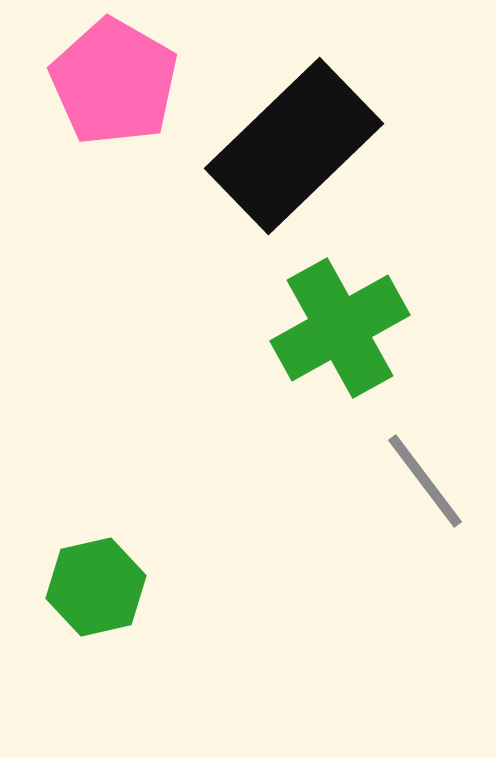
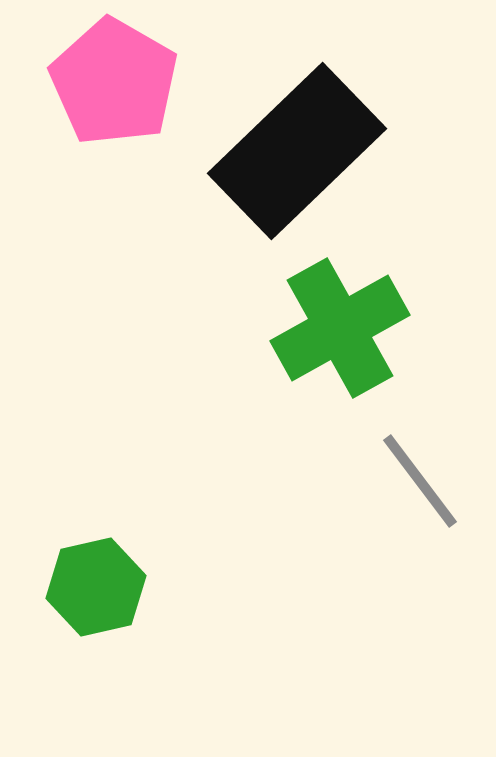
black rectangle: moved 3 px right, 5 px down
gray line: moved 5 px left
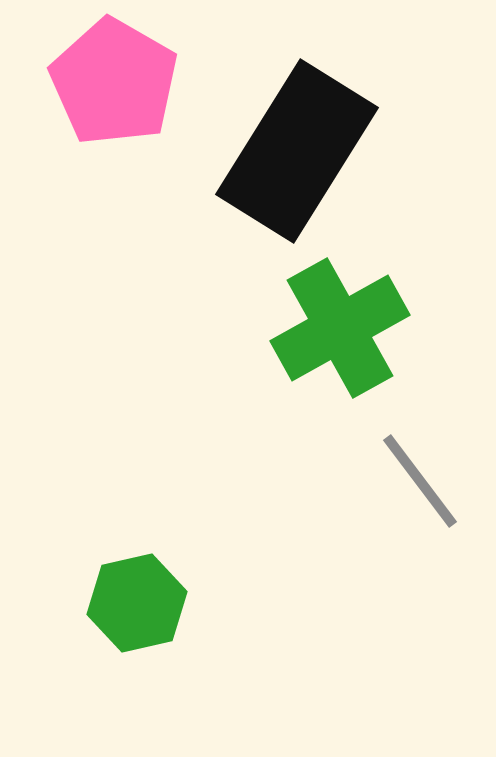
black rectangle: rotated 14 degrees counterclockwise
green hexagon: moved 41 px right, 16 px down
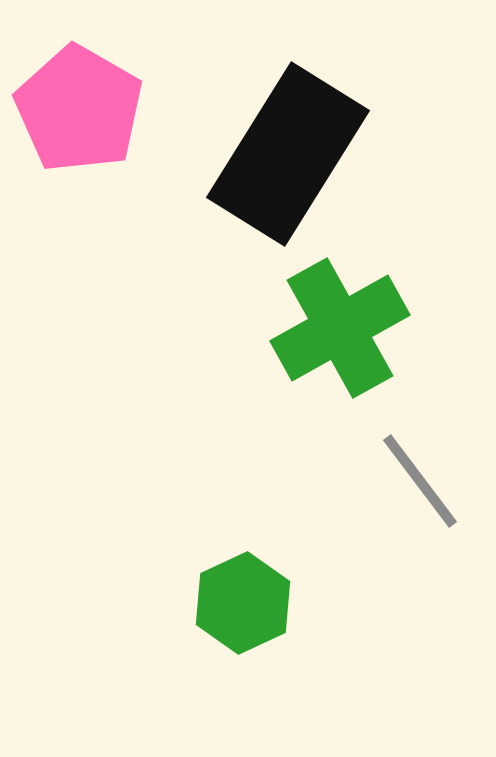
pink pentagon: moved 35 px left, 27 px down
black rectangle: moved 9 px left, 3 px down
green hexagon: moved 106 px right; rotated 12 degrees counterclockwise
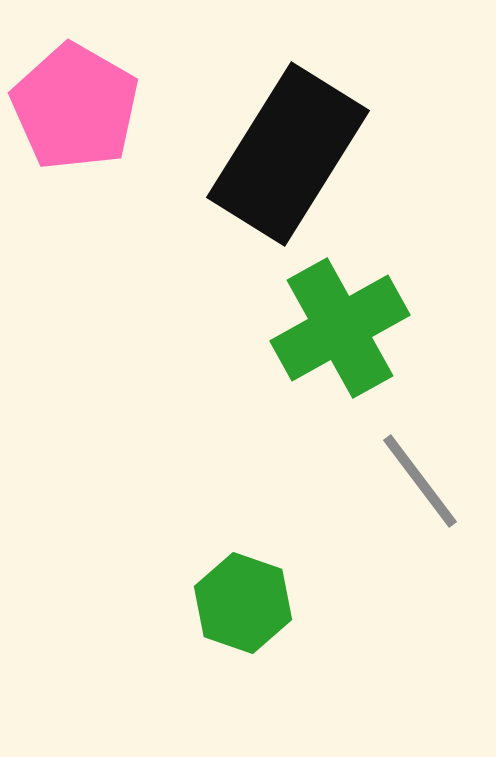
pink pentagon: moved 4 px left, 2 px up
green hexagon: rotated 16 degrees counterclockwise
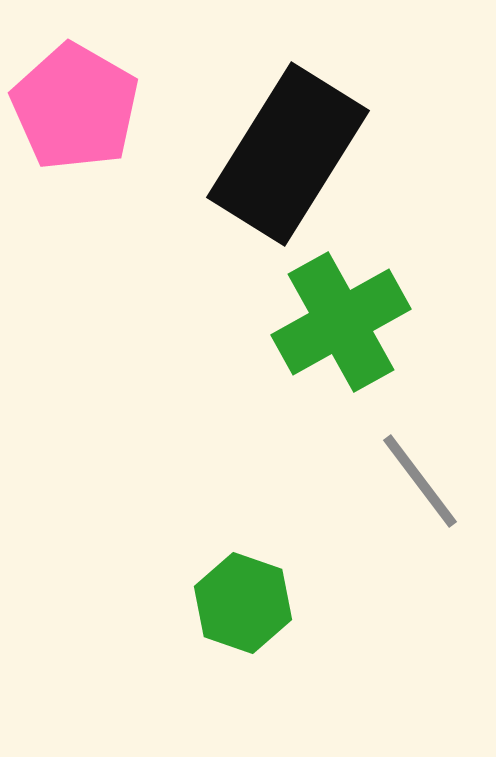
green cross: moved 1 px right, 6 px up
